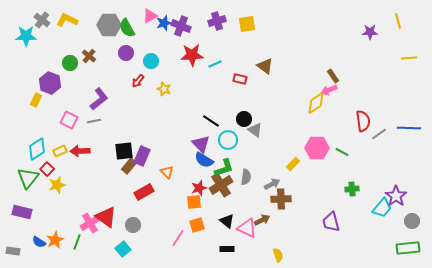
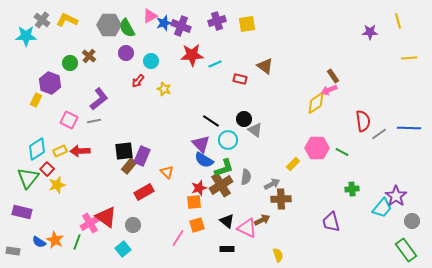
orange star at (55, 240): rotated 18 degrees counterclockwise
green rectangle at (408, 248): moved 2 px left, 2 px down; rotated 60 degrees clockwise
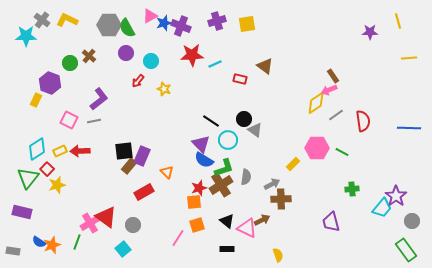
gray line at (379, 134): moved 43 px left, 19 px up
orange star at (55, 240): moved 3 px left, 5 px down; rotated 24 degrees clockwise
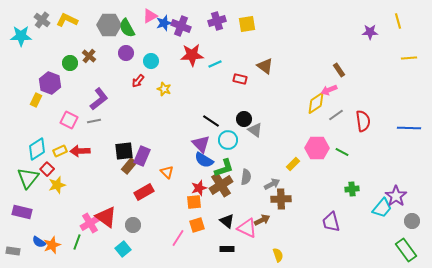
cyan star at (26, 36): moved 5 px left
brown rectangle at (333, 76): moved 6 px right, 6 px up
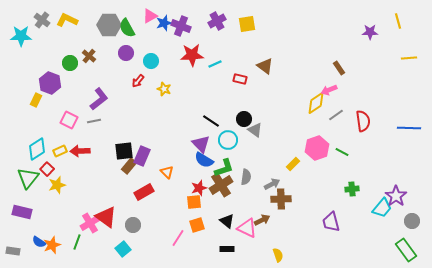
purple cross at (217, 21): rotated 12 degrees counterclockwise
brown rectangle at (339, 70): moved 2 px up
pink hexagon at (317, 148): rotated 20 degrees counterclockwise
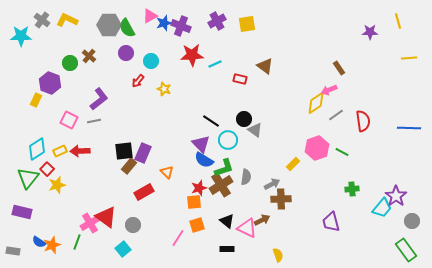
purple rectangle at (142, 156): moved 1 px right, 3 px up
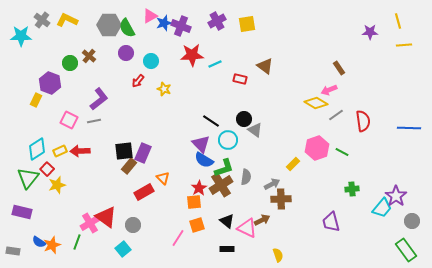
yellow line at (409, 58): moved 5 px left, 13 px up
yellow diamond at (316, 103): rotated 65 degrees clockwise
orange triangle at (167, 172): moved 4 px left, 6 px down
red star at (199, 188): rotated 14 degrees counterclockwise
